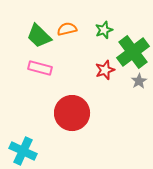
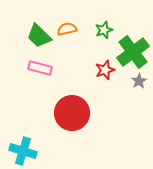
cyan cross: rotated 8 degrees counterclockwise
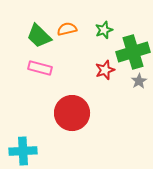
green cross: rotated 20 degrees clockwise
cyan cross: rotated 20 degrees counterclockwise
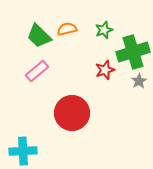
pink rectangle: moved 3 px left, 3 px down; rotated 55 degrees counterclockwise
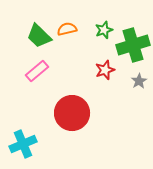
green cross: moved 7 px up
cyan cross: moved 7 px up; rotated 20 degrees counterclockwise
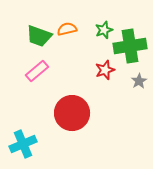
green trapezoid: rotated 24 degrees counterclockwise
green cross: moved 3 px left, 1 px down; rotated 8 degrees clockwise
